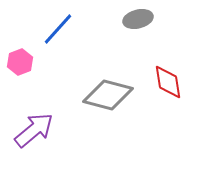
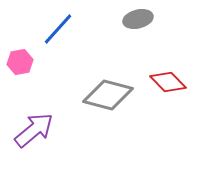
pink hexagon: rotated 10 degrees clockwise
red diamond: rotated 36 degrees counterclockwise
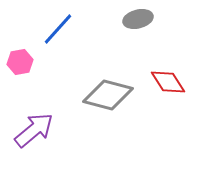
red diamond: rotated 12 degrees clockwise
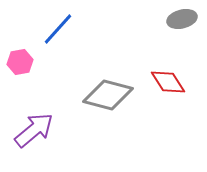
gray ellipse: moved 44 px right
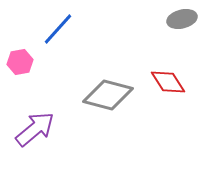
purple arrow: moved 1 px right, 1 px up
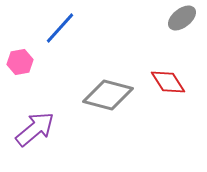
gray ellipse: moved 1 px up; rotated 24 degrees counterclockwise
blue line: moved 2 px right, 1 px up
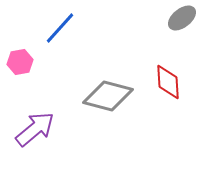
red diamond: rotated 30 degrees clockwise
gray diamond: moved 1 px down
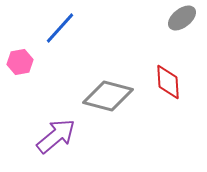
purple arrow: moved 21 px right, 7 px down
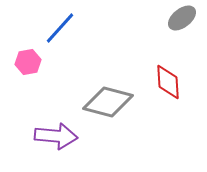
pink hexagon: moved 8 px right
gray diamond: moved 6 px down
purple arrow: rotated 45 degrees clockwise
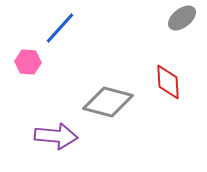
pink hexagon: rotated 15 degrees clockwise
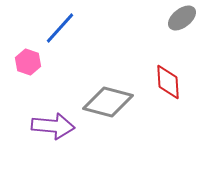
pink hexagon: rotated 15 degrees clockwise
purple arrow: moved 3 px left, 10 px up
